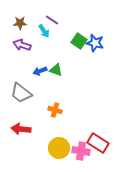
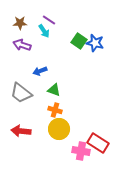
purple line: moved 3 px left
green triangle: moved 2 px left, 20 px down
red arrow: moved 2 px down
yellow circle: moved 19 px up
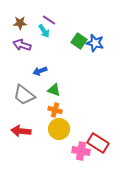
gray trapezoid: moved 3 px right, 2 px down
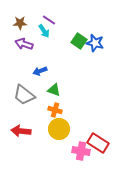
purple arrow: moved 2 px right, 1 px up
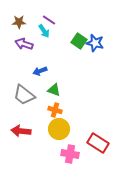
brown star: moved 1 px left, 1 px up
pink cross: moved 11 px left, 3 px down
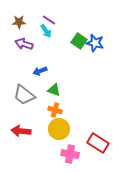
cyan arrow: moved 2 px right
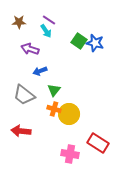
purple arrow: moved 6 px right, 5 px down
green triangle: rotated 48 degrees clockwise
orange cross: moved 1 px left, 1 px up
yellow circle: moved 10 px right, 15 px up
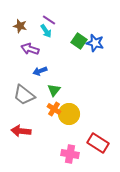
brown star: moved 1 px right, 4 px down; rotated 16 degrees clockwise
orange cross: rotated 16 degrees clockwise
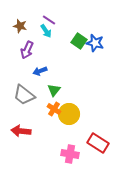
purple arrow: moved 3 px left, 1 px down; rotated 84 degrees counterclockwise
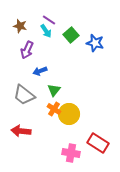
green square: moved 8 px left, 6 px up; rotated 14 degrees clockwise
pink cross: moved 1 px right, 1 px up
